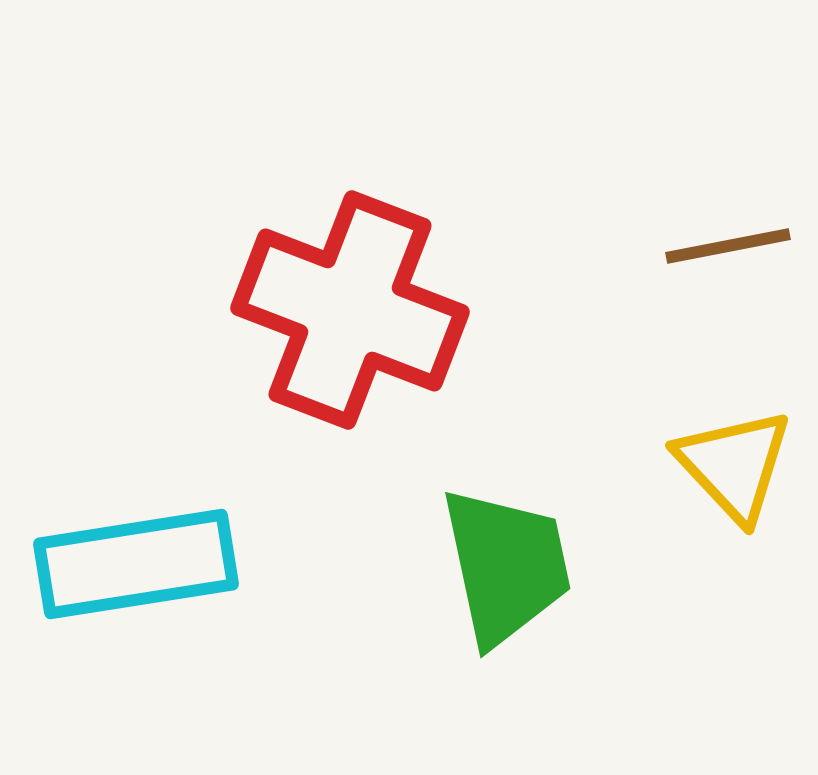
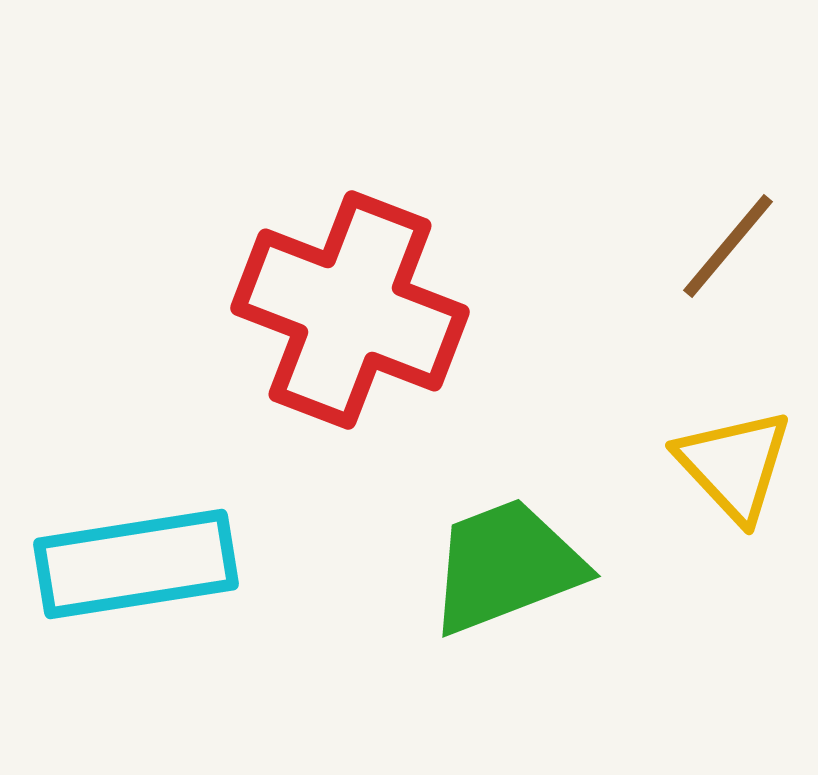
brown line: rotated 39 degrees counterclockwise
green trapezoid: rotated 99 degrees counterclockwise
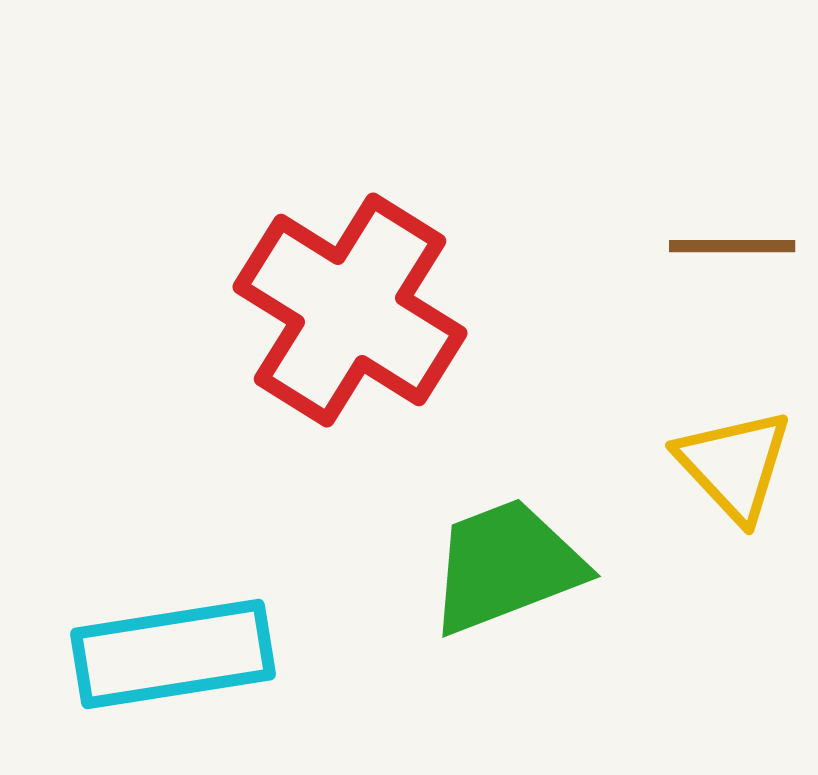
brown line: moved 4 px right; rotated 50 degrees clockwise
red cross: rotated 11 degrees clockwise
cyan rectangle: moved 37 px right, 90 px down
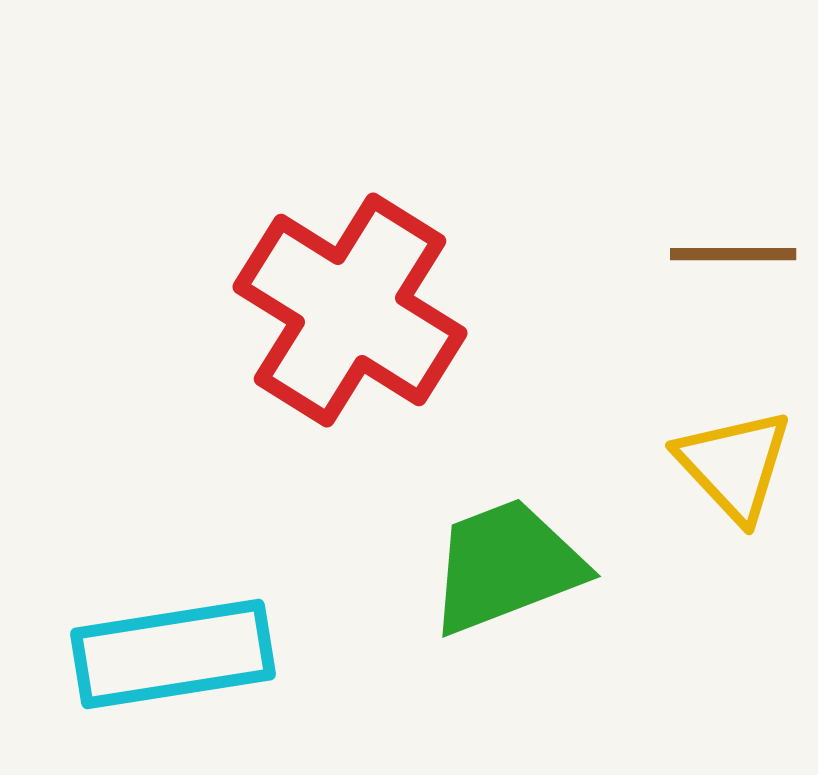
brown line: moved 1 px right, 8 px down
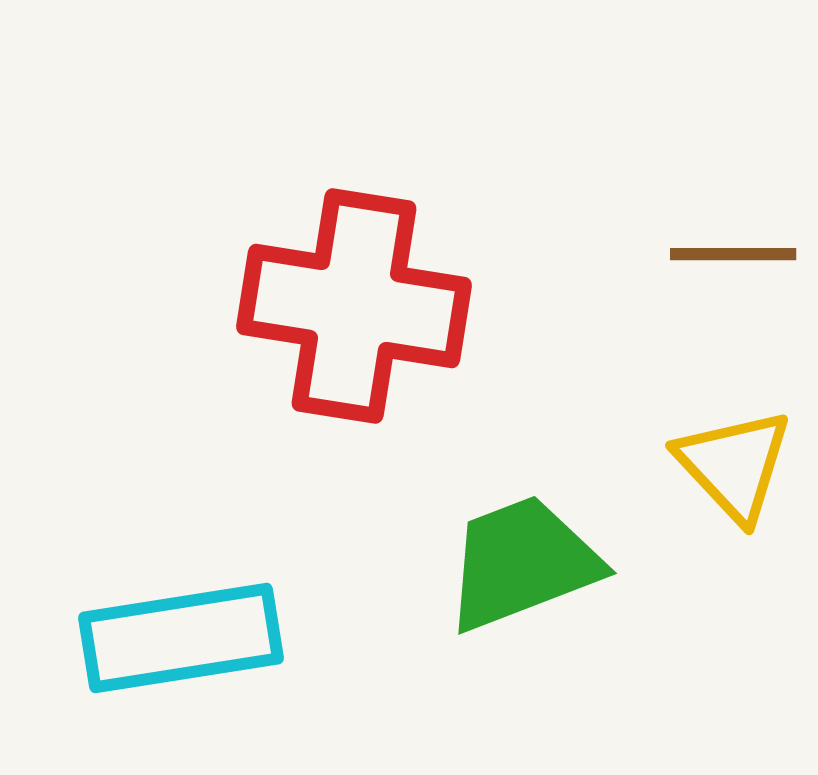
red cross: moved 4 px right, 4 px up; rotated 23 degrees counterclockwise
green trapezoid: moved 16 px right, 3 px up
cyan rectangle: moved 8 px right, 16 px up
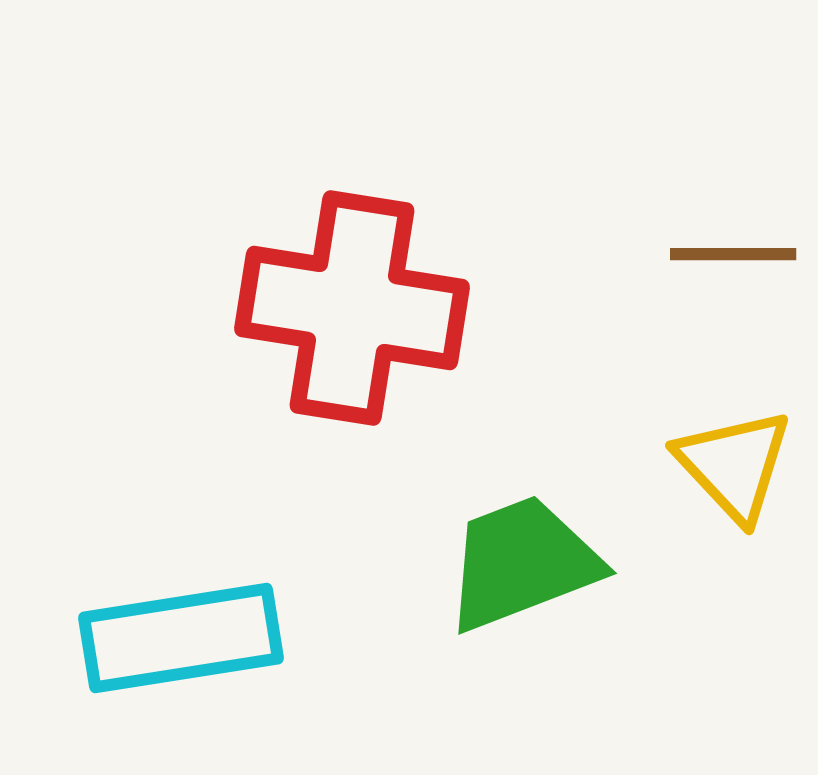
red cross: moved 2 px left, 2 px down
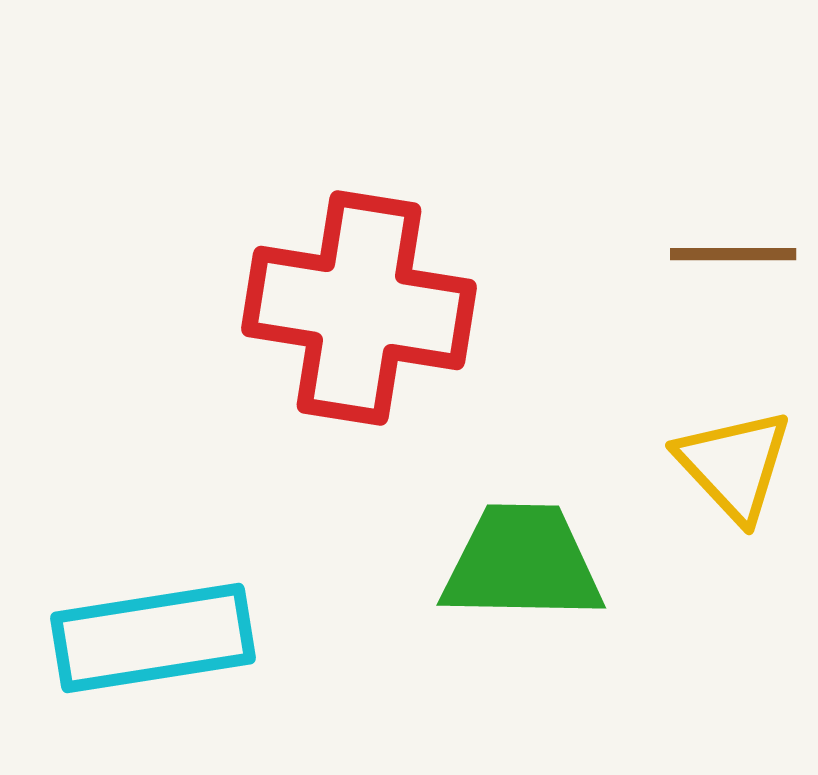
red cross: moved 7 px right
green trapezoid: rotated 22 degrees clockwise
cyan rectangle: moved 28 px left
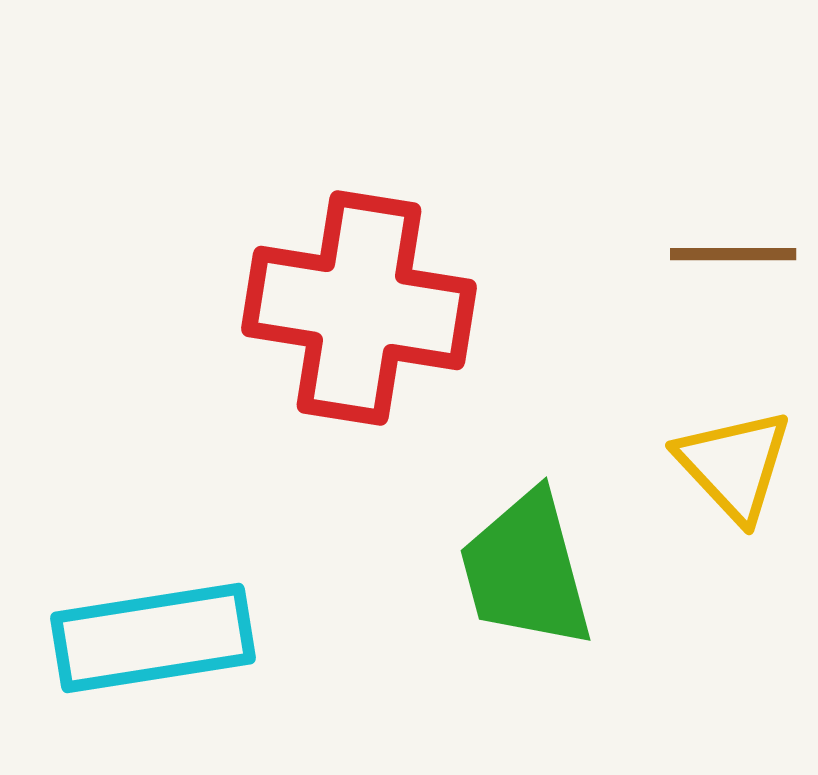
green trapezoid: moved 4 px right, 7 px down; rotated 106 degrees counterclockwise
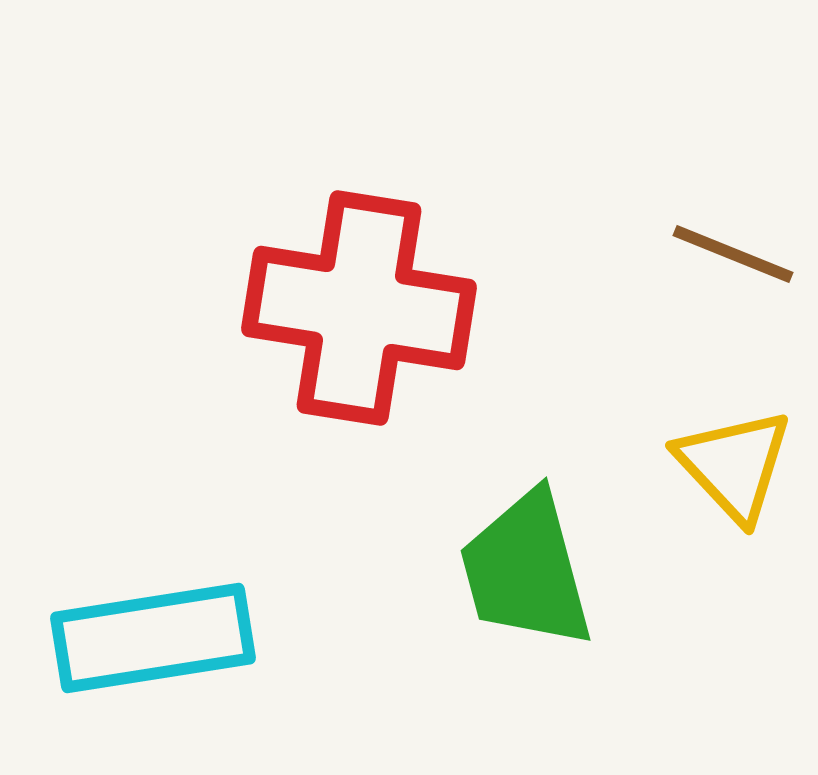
brown line: rotated 22 degrees clockwise
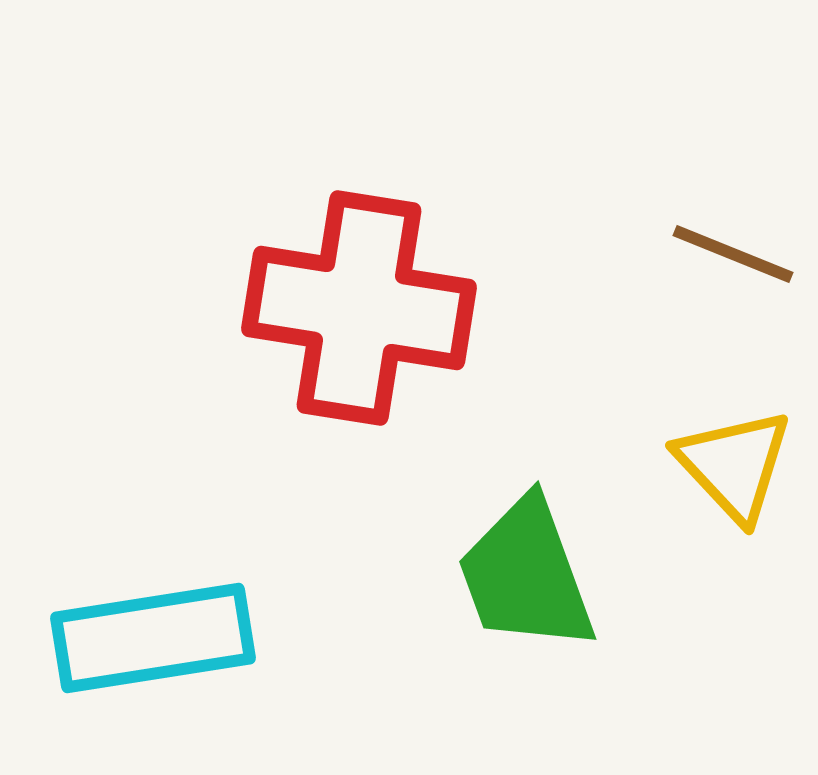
green trapezoid: moved 5 px down; rotated 5 degrees counterclockwise
